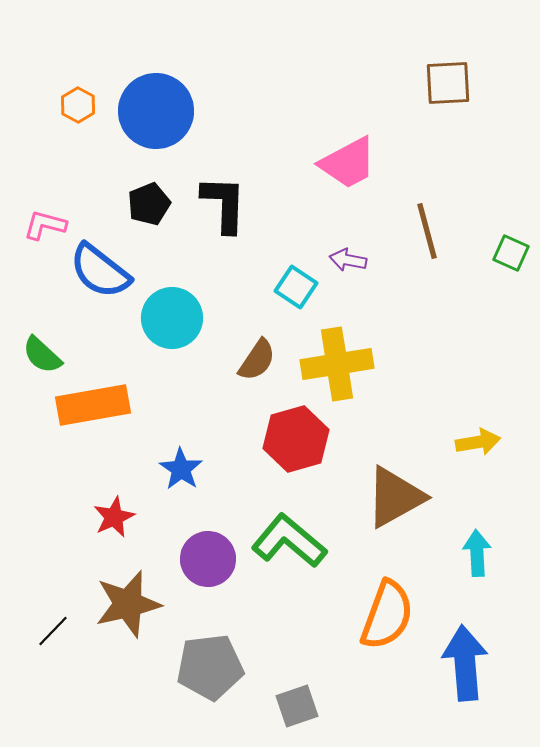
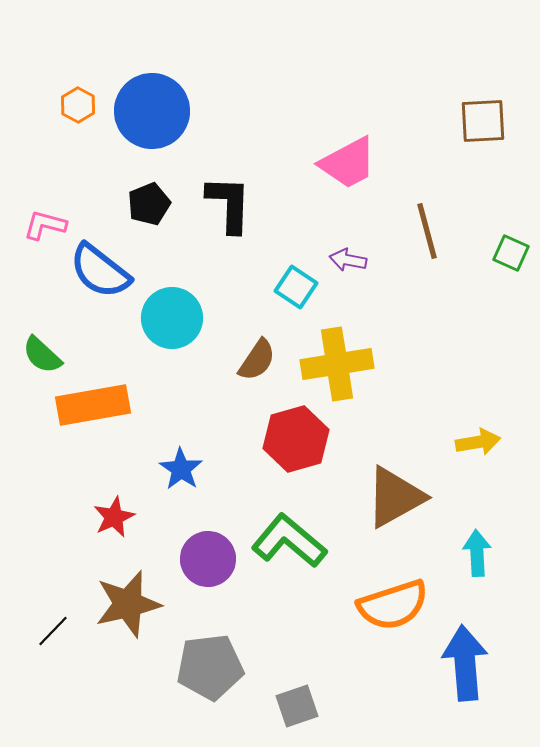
brown square: moved 35 px right, 38 px down
blue circle: moved 4 px left
black L-shape: moved 5 px right
orange semicircle: moved 6 px right, 10 px up; rotated 52 degrees clockwise
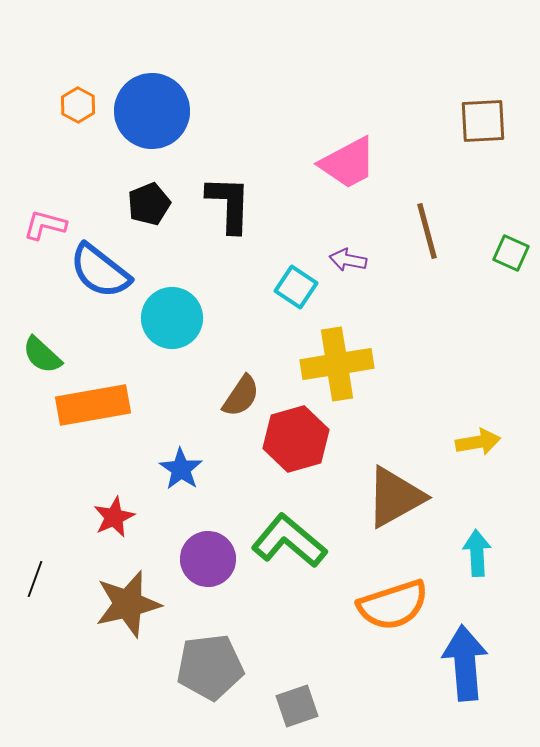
brown semicircle: moved 16 px left, 36 px down
black line: moved 18 px left, 52 px up; rotated 24 degrees counterclockwise
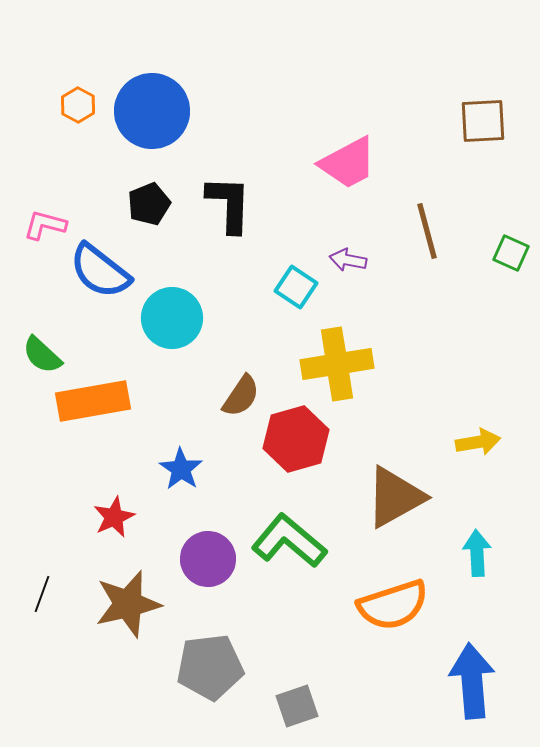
orange rectangle: moved 4 px up
black line: moved 7 px right, 15 px down
blue arrow: moved 7 px right, 18 px down
